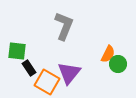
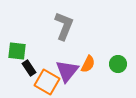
orange semicircle: moved 20 px left, 10 px down
purple triangle: moved 2 px left, 2 px up
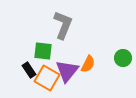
gray L-shape: moved 1 px left, 1 px up
green square: moved 26 px right
green circle: moved 5 px right, 6 px up
black rectangle: moved 2 px down
orange square: moved 4 px up
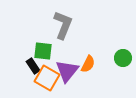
black rectangle: moved 4 px right, 4 px up
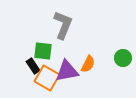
purple triangle: rotated 40 degrees clockwise
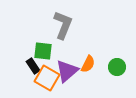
green circle: moved 6 px left, 9 px down
purple triangle: rotated 30 degrees counterclockwise
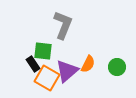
black rectangle: moved 2 px up
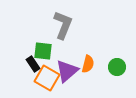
orange semicircle: rotated 12 degrees counterclockwise
